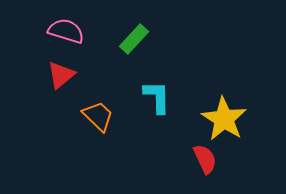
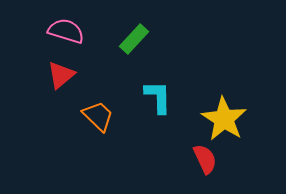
cyan L-shape: moved 1 px right
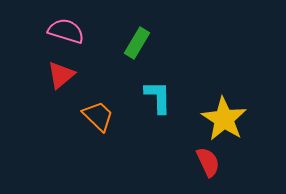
green rectangle: moved 3 px right, 4 px down; rotated 12 degrees counterclockwise
red semicircle: moved 3 px right, 3 px down
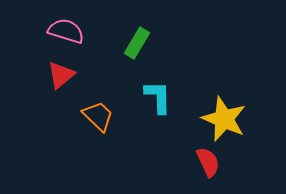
yellow star: rotated 9 degrees counterclockwise
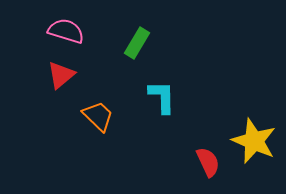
cyan L-shape: moved 4 px right
yellow star: moved 30 px right, 22 px down
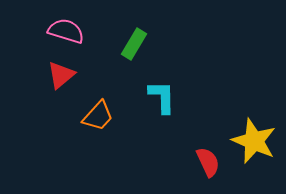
green rectangle: moved 3 px left, 1 px down
orange trapezoid: rotated 88 degrees clockwise
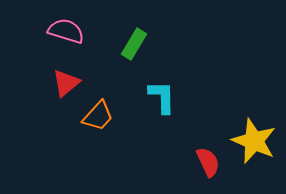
red triangle: moved 5 px right, 8 px down
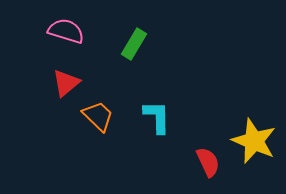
cyan L-shape: moved 5 px left, 20 px down
orange trapezoid: rotated 88 degrees counterclockwise
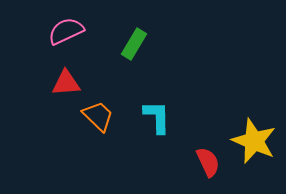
pink semicircle: rotated 42 degrees counterclockwise
red triangle: rotated 36 degrees clockwise
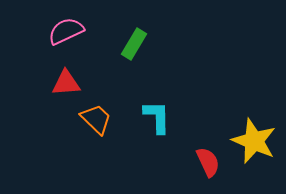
orange trapezoid: moved 2 px left, 3 px down
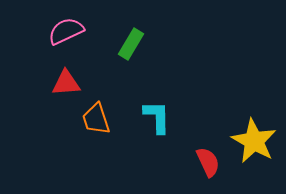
green rectangle: moved 3 px left
orange trapezoid: rotated 152 degrees counterclockwise
yellow star: rotated 6 degrees clockwise
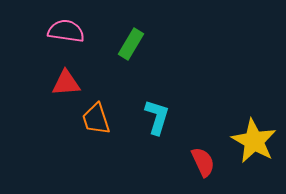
pink semicircle: rotated 33 degrees clockwise
cyan L-shape: rotated 18 degrees clockwise
red semicircle: moved 5 px left
